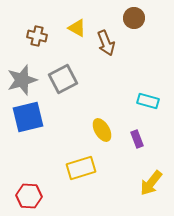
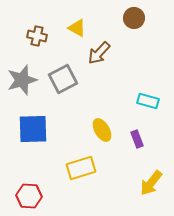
brown arrow: moved 7 px left, 10 px down; rotated 65 degrees clockwise
blue square: moved 5 px right, 12 px down; rotated 12 degrees clockwise
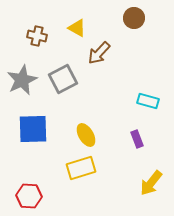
gray star: rotated 8 degrees counterclockwise
yellow ellipse: moved 16 px left, 5 px down
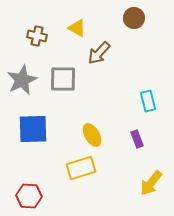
gray square: rotated 28 degrees clockwise
cyan rectangle: rotated 60 degrees clockwise
yellow ellipse: moved 6 px right
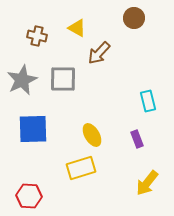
yellow arrow: moved 4 px left
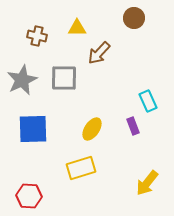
yellow triangle: rotated 30 degrees counterclockwise
gray square: moved 1 px right, 1 px up
cyan rectangle: rotated 10 degrees counterclockwise
yellow ellipse: moved 6 px up; rotated 65 degrees clockwise
purple rectangle: moved 4 px left, 13 px up
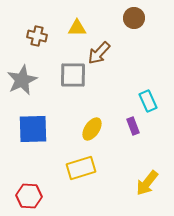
gray square: moved 9 px right, 3 px up
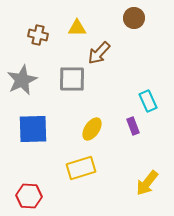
brown cross: moved 1 px right, 1 px up
gray square: moved 1 px left, 4 px down
